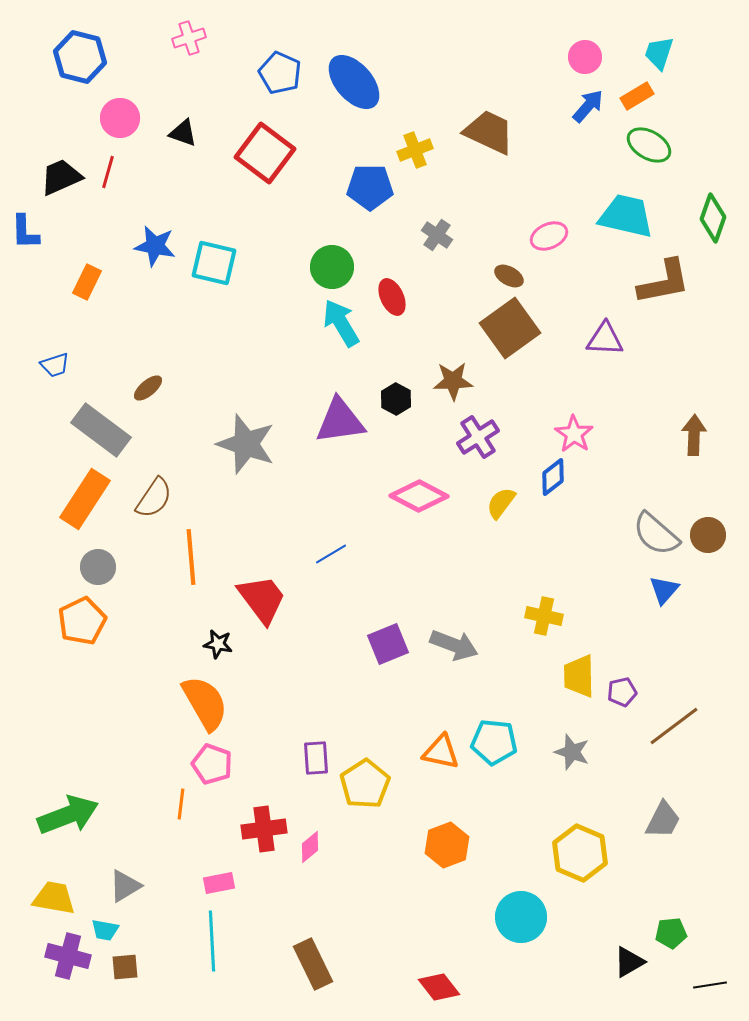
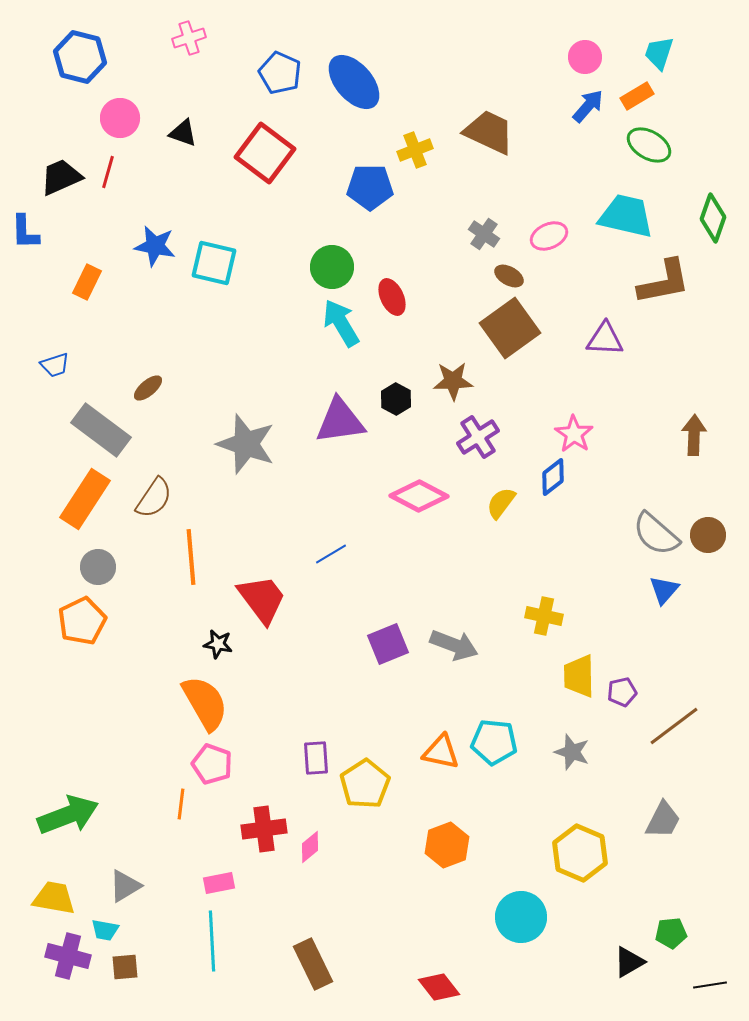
gray cross at (437, 235): moved 47 px right, 1 px up
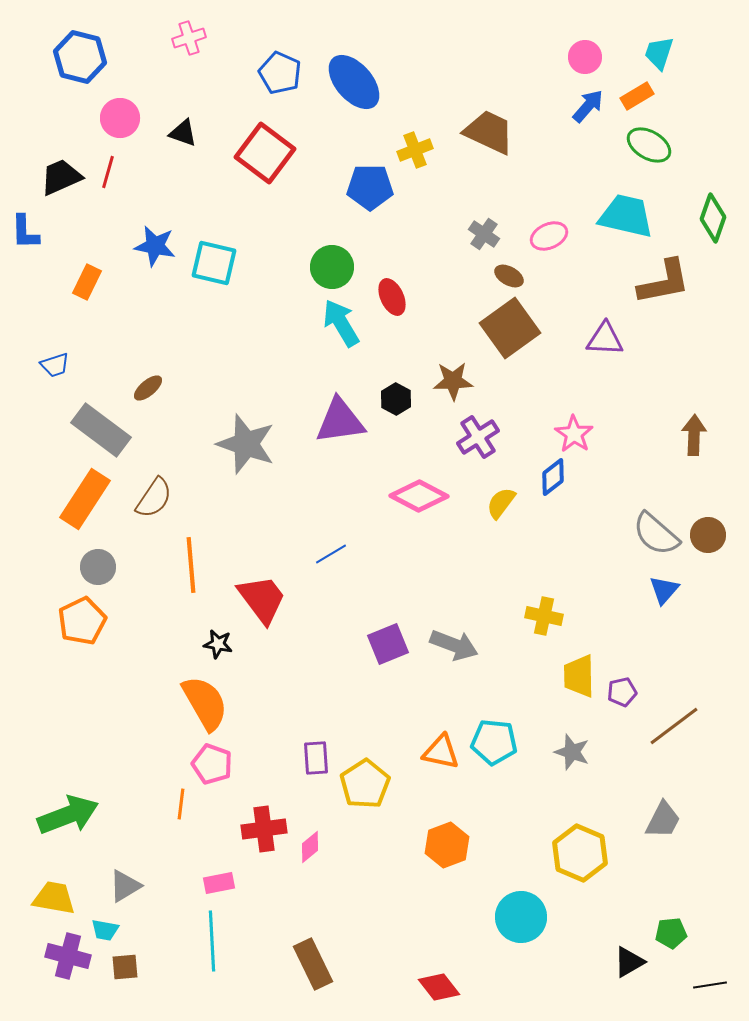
orange line at (191, 557): moved 8 px down
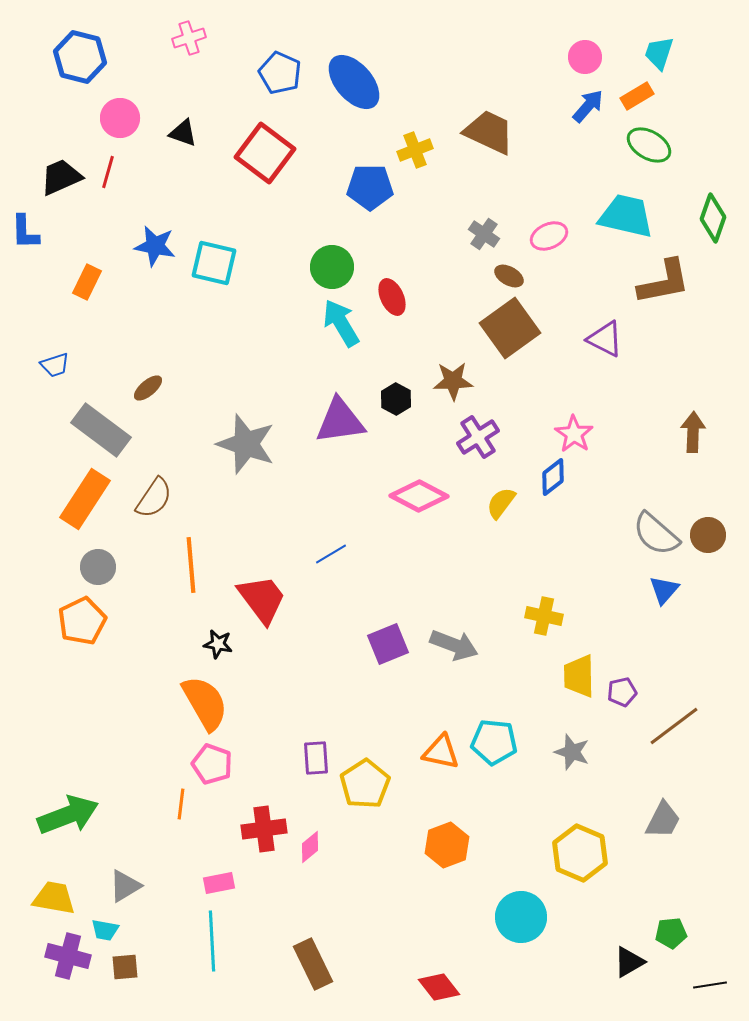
purple triangle at (605, 339): rotated 24 degrees clockwise
brown arrow at (694, 435): moved 1 px left, 3 px up
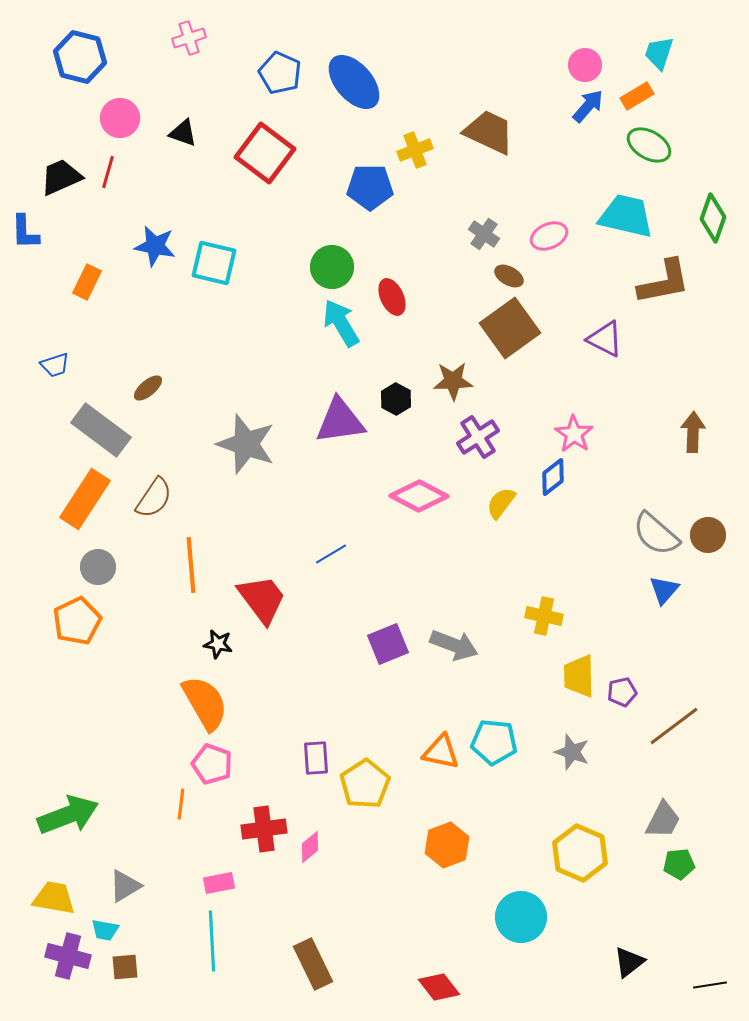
pink circle at (585, 57): moved 8 px down
orange pentagon at (82, 621): moved 5 px left
green pentagon at (671, 933): moved 8 px right, 69 px up
black triangle at (629, 962): rotated 8 degrees counterclockwise
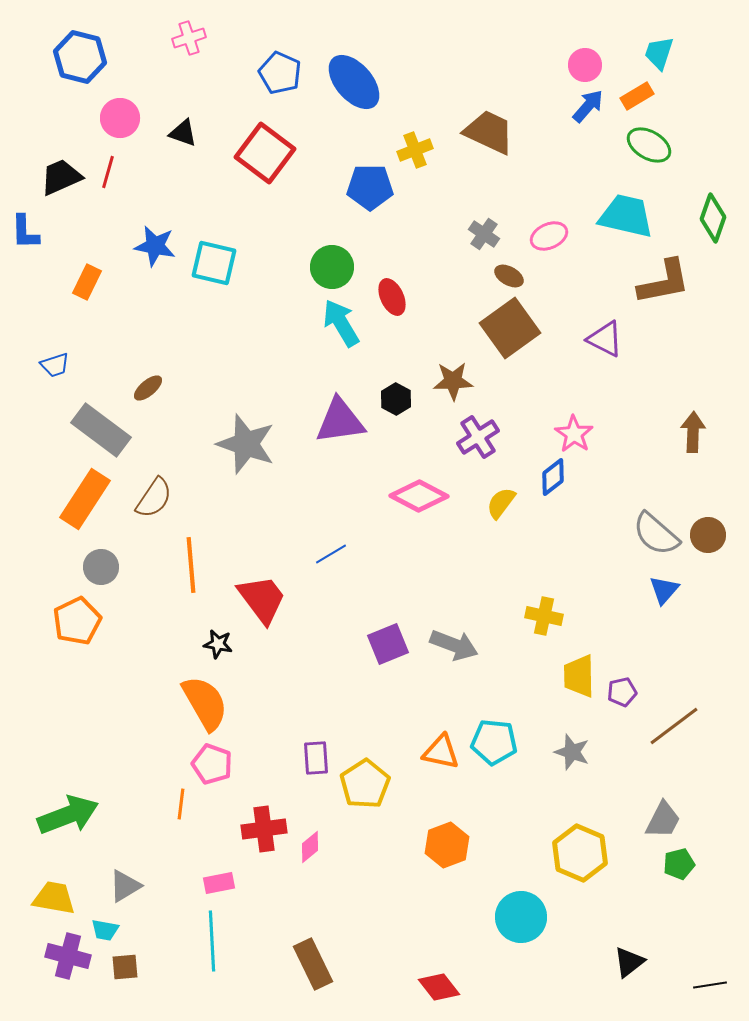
gray circle at (98, 567): moved 3 px right
green pentagon at (679, 864): rotated 8 degrees counterclockwise
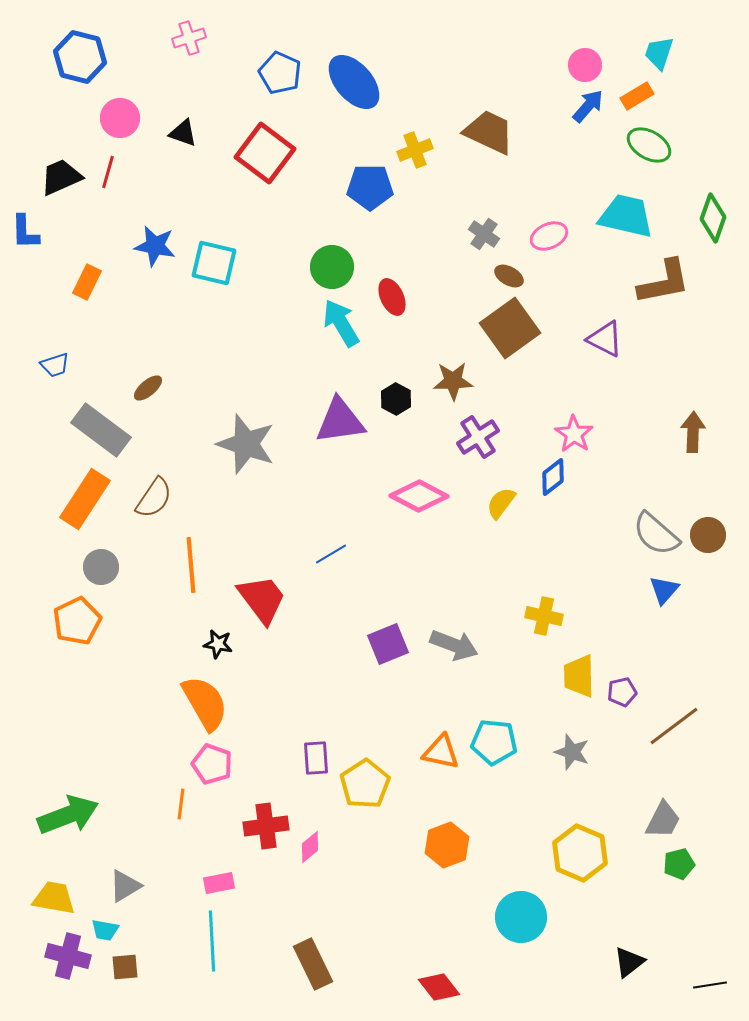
red cross at (264, 829): moved 2 px right, 3 px up
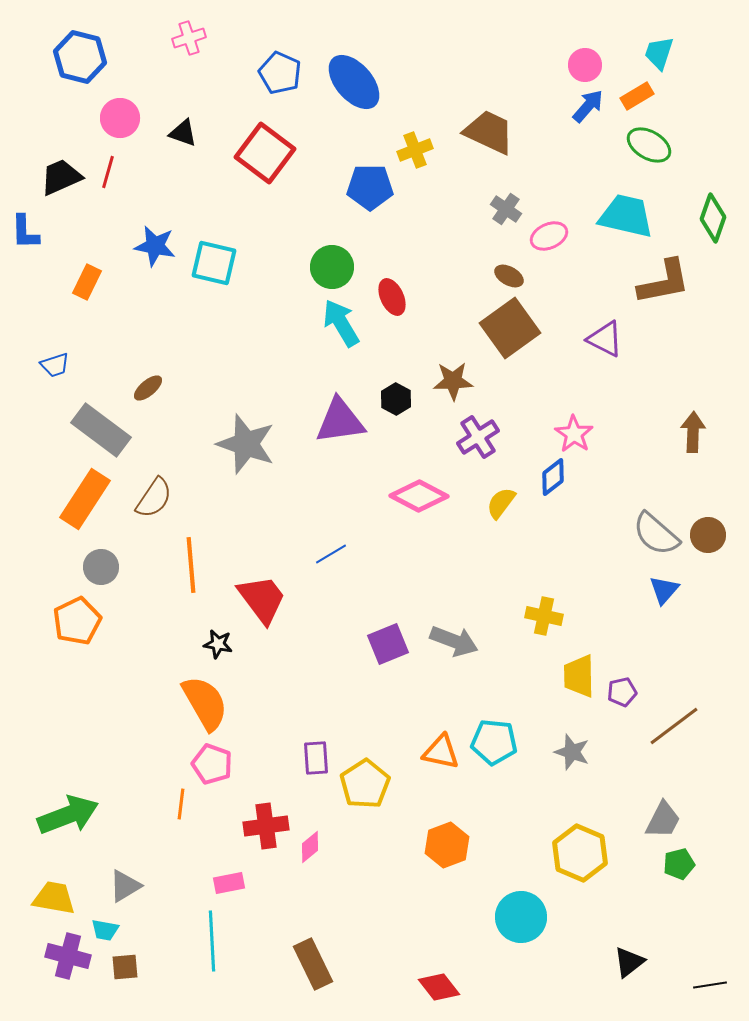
gray cross at (484, 234): moved 22 px right, 25 px up
gray arrow at (454, 645): moved 4 px up
pink rectangle at (219, 883): moved 10 px right
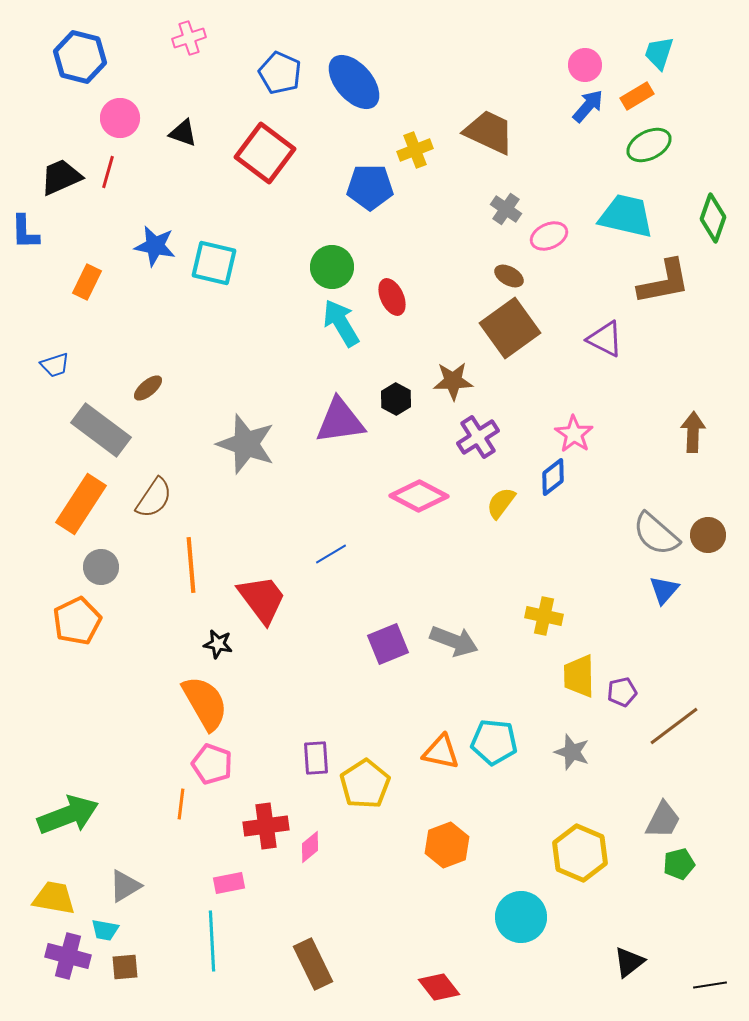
green ellipse at (649, 145): rotated 57 degrees counterclockwise
orange rectangle at (85, 499): moved 4 px left, 5 px down
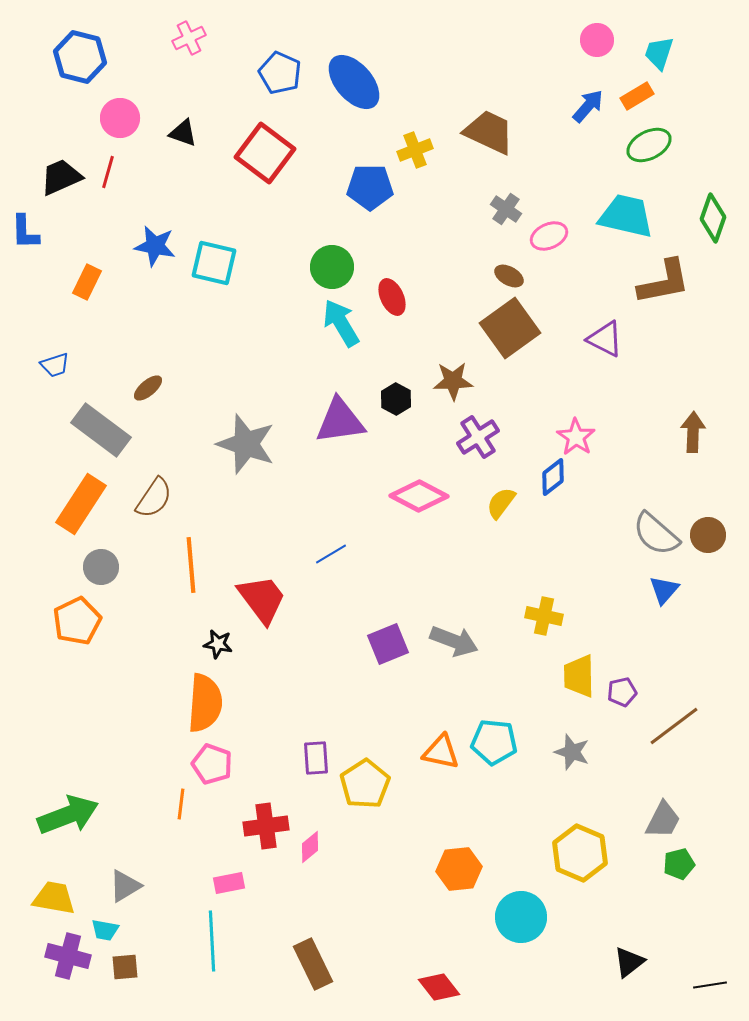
pink cross at (189, 38): rotated 8 degrees counterclockwise
pink circle at (585, 65): moved 12 px right, 25 px up
pink star at (574, 434): moved 2 px right, 3 px down
orange semicircle at (205, 703): rotated 34 degrees clockwise
orange hexagon at (447, 845): moved 12 px right, 24 px down; rotated 15 degrees clockwise
